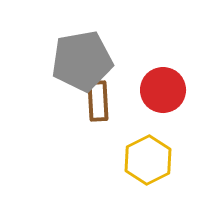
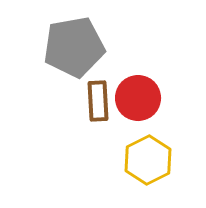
gray pentagon: moved 8 px left, 14 px up
red circle: moved 25 px left, 8 px down
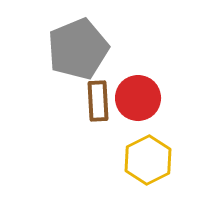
gray pentagon: moved 4 px right, 2 px down; rotated 12 degrees counterclockwise
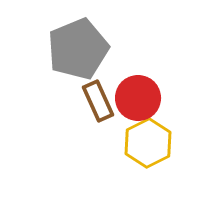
brown rectangle: rotated 21 degrees counterclockwise
yellow hexagon: moved 17 px up
